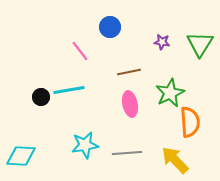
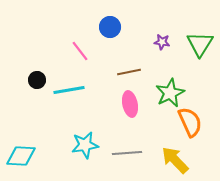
black circle: moved 4 px left, 17 px up
orange semicircle: rotated 20 degrees counterclockwise
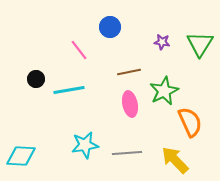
pink line: moved 1 px left, 1 px up
black circle: moved 1 px left, 1 px up
green star: moved 6 px left, 2 px up
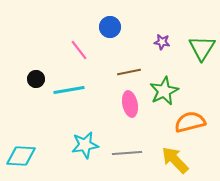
green triangle: moved 2 px right, 4 px down
orange semicircle: rotated 80 degrees counterclockwise
